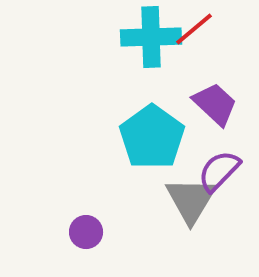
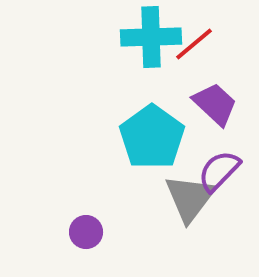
red line: moved 15 px down
gray triangle: moved 1 px left, 2 px up; rotated 6 degrees clockwise
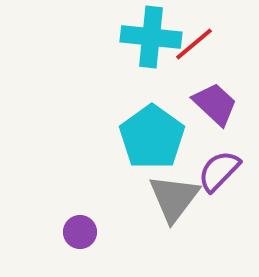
cyan cross: rotated 8 degrees clockwise
gray triangle: moved 16 px left
purple circle: moved 6 px left
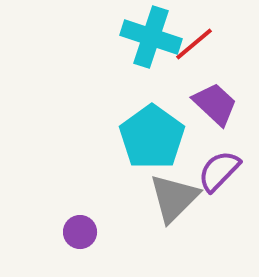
cyan cross: rotated 12 degrees clockwise
gray triangle: rotated 8 degrees clockwise
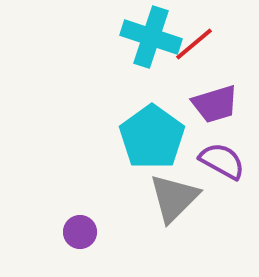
purple trapezoid: rotated 120 degrees clockwise
purple semicircle: moved 3 px right, 10 px up; rotated 75 degrees clockwise
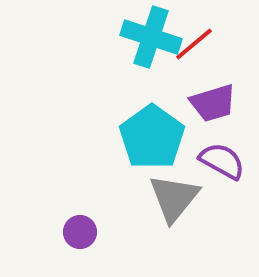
purple trapezoid: moved 2 px left, 1 px up
gray triangle: rotated 6 degrees counterclockwise
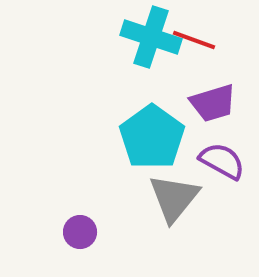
red line: moved 4 px up; rotated 60 degrees clockwise
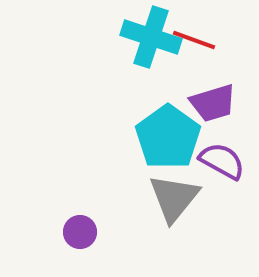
cyan pentagon: moved 16 px right
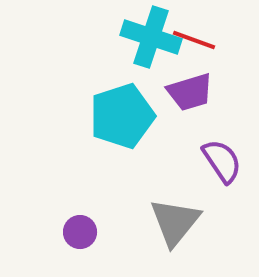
purple trapezoid: moved 23 px left, 11 px up
cyan pentagon: moved 46 px left, 21 px up; rotated 18 degrees clockwise
purple semicircle: rotated 27 degrees clockwise
gray triangle: moved 1 px right, 24 px down
